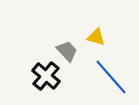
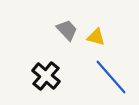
gray trapezoid: moved 21 px up
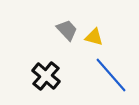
yellow triangle: moved 2 px left
blue line: moved 2 px up
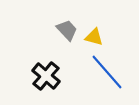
blue line: moved 4 px left, 3 px up
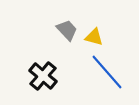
black cross: moved 3 px left
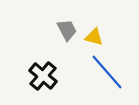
gray trapezoid: rotated 15 degrees clockwise
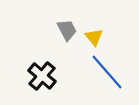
yellow triangle: rotated 36 degrees clockwise
black cross: moved 1 px left
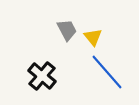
yellow triangle: moved 1 px left
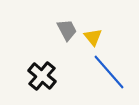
blue line: moved 2 px right
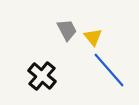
blue line: moved 2 px up
